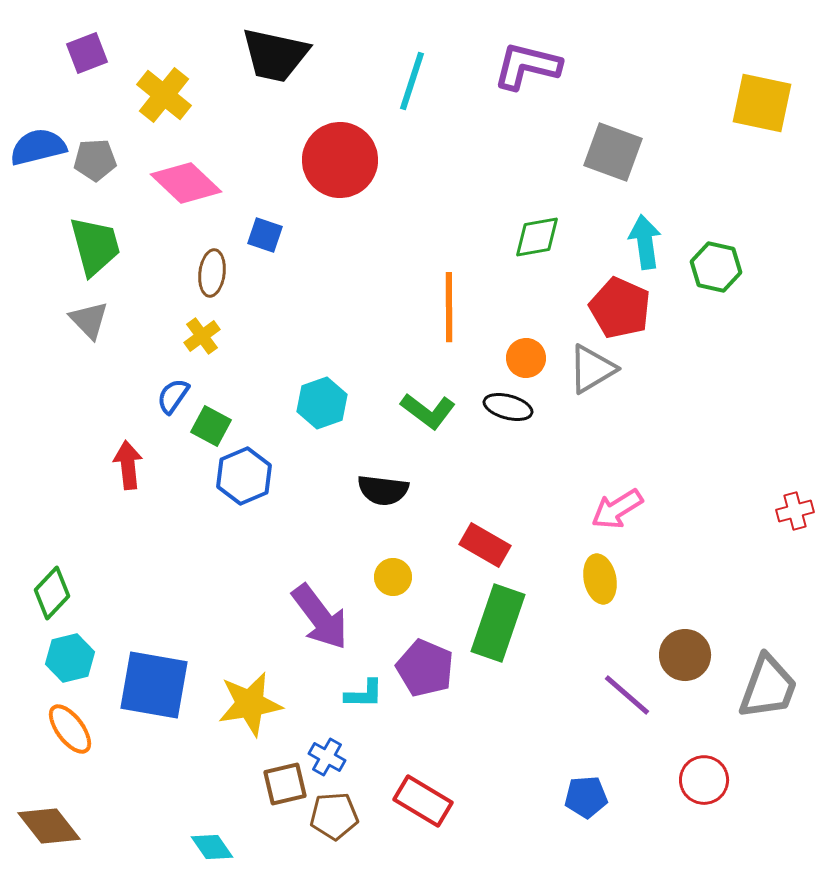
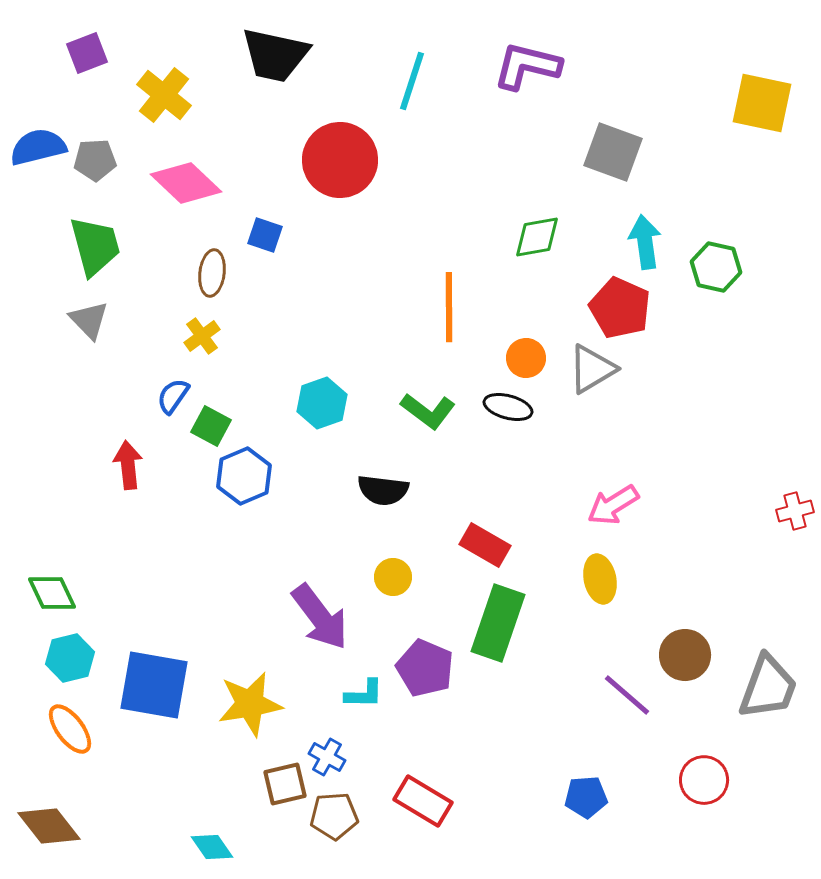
pink arrow at (617, 509): moved 4 px left, 4 px up
green diamond at (52, 593): rotated 69 degrees counterclockwise
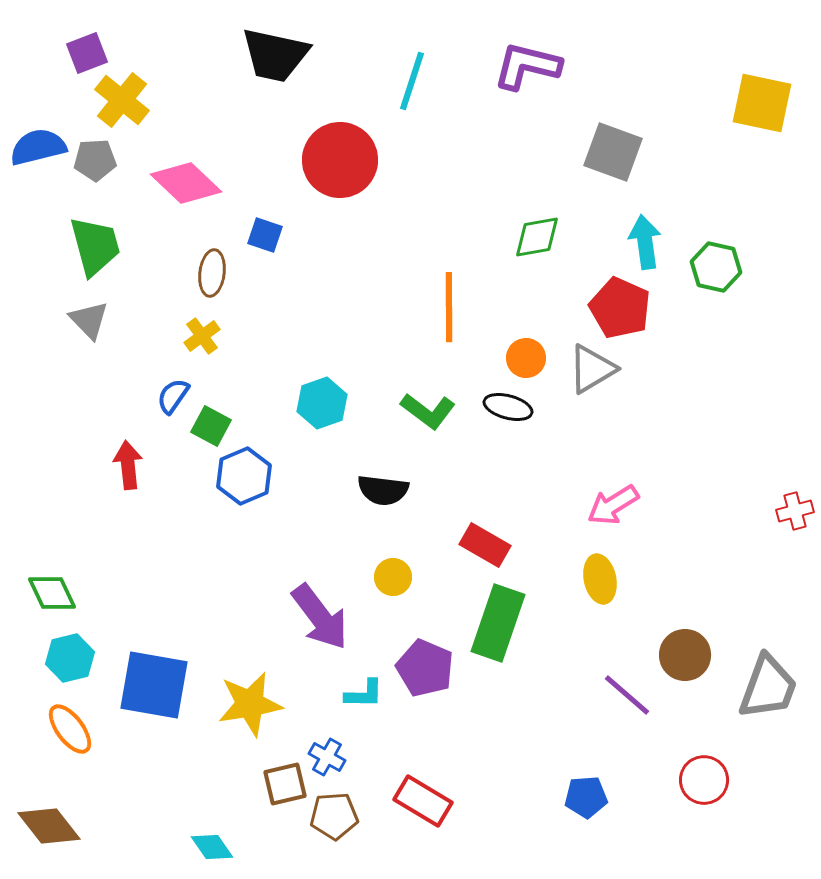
yellow cross at (164, 95): moved 42 px left, 5 px down
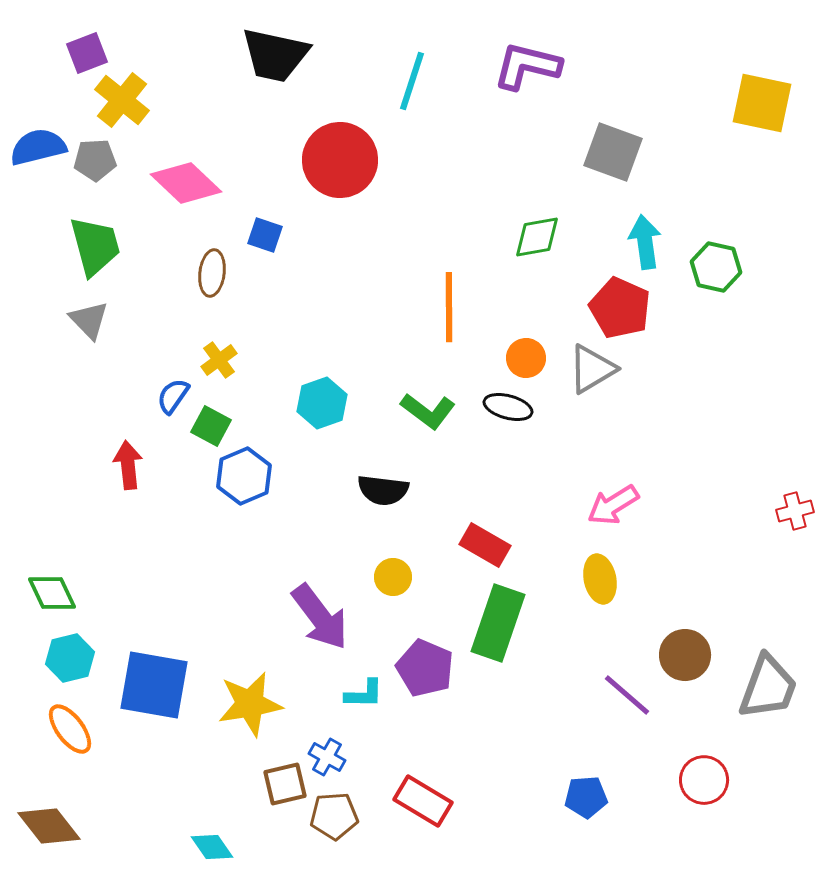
yellow cross at (202, 336): moved 17 px right, 24 px down
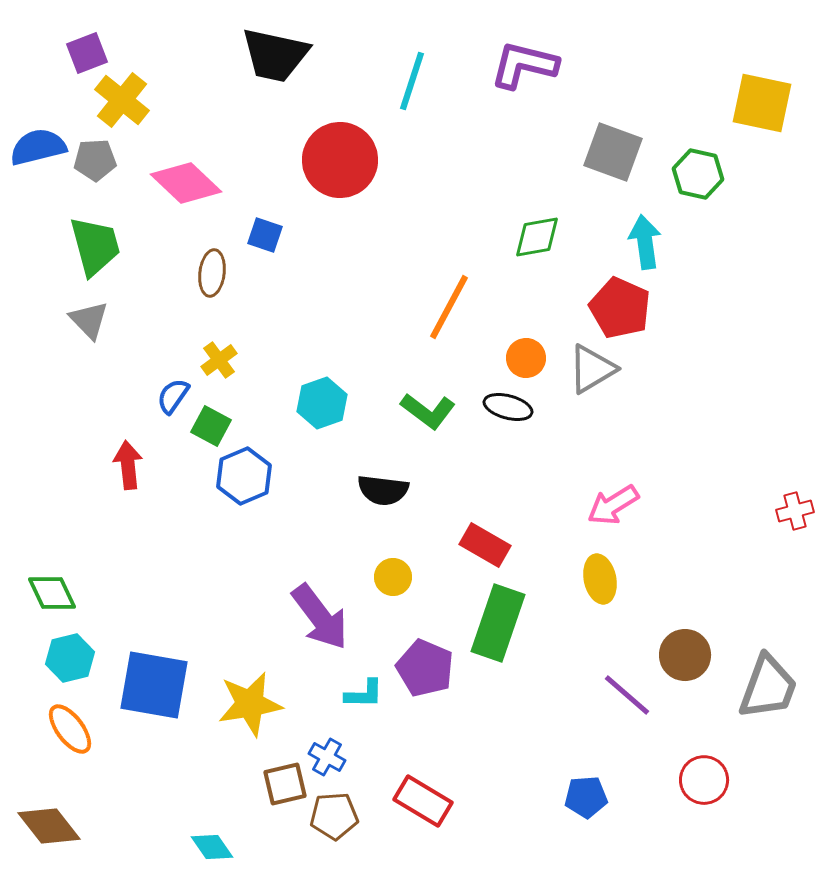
purple L-shape at (527, 66): moved 3 px left, 1 px up
green hexagon at (716, 267): moved 18 px left, 93 px up
orange line at (449, 307): rotated 28 degrees clockwise
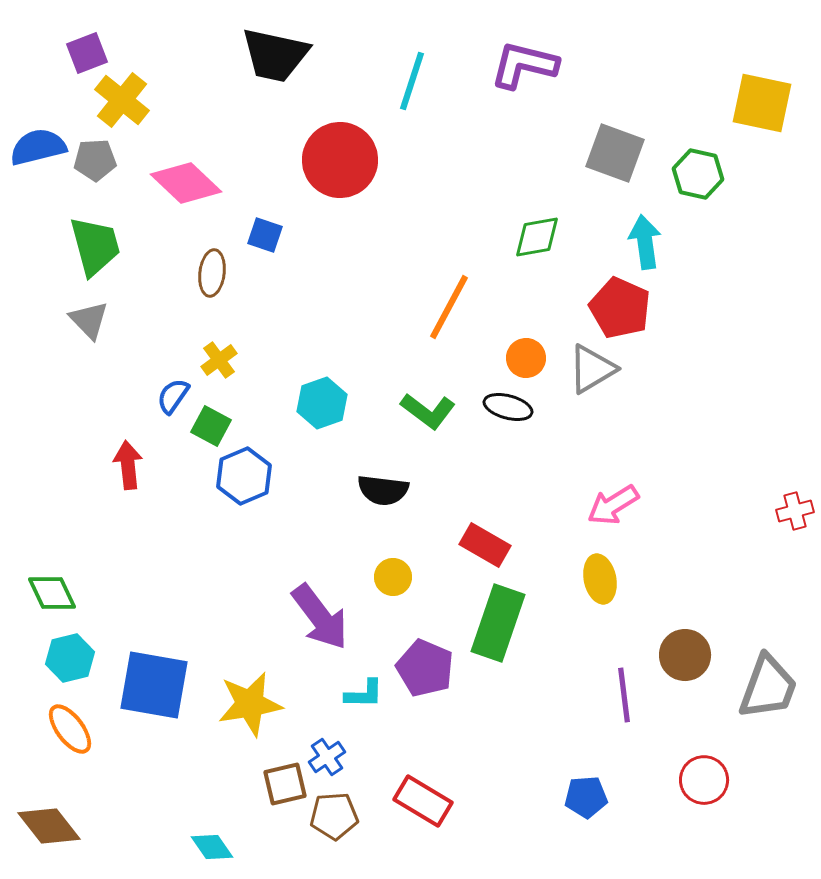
gray square at (613, 152): moved 2 px right, 1 px down
purple line at (627, 695): moved 3 px left; rotated 42 degrees clockwise
blue cross at (327, 757): rotated 27 degrees clockwise
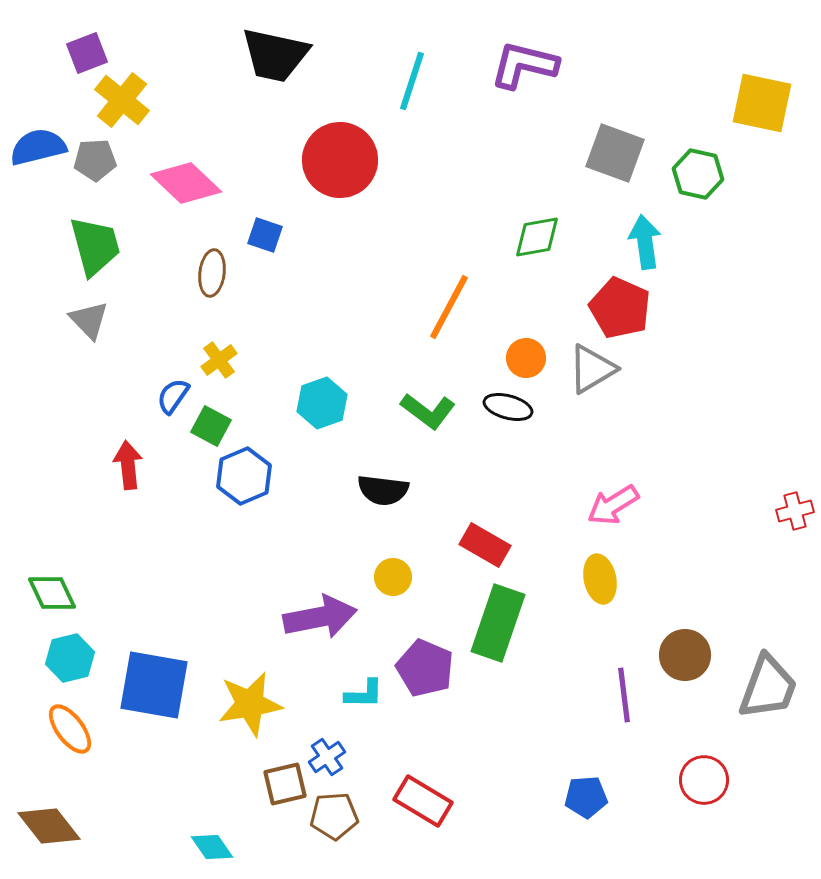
purple arrow at (320, 617): rotated 64 degrees counterclockwise
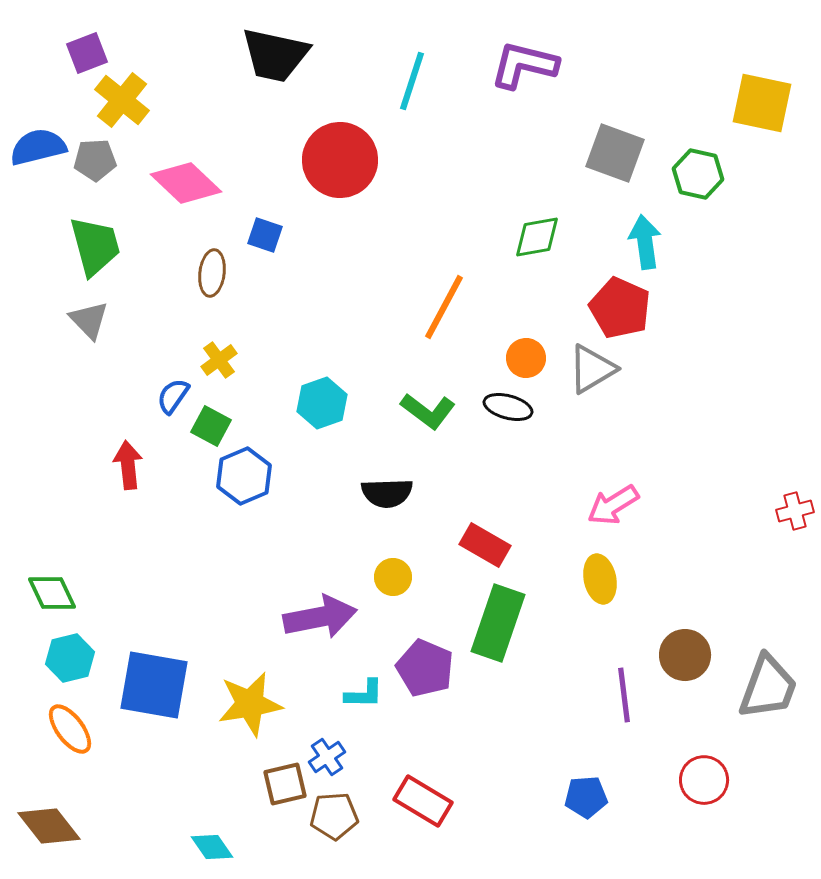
orange line at (449, 307): moved 5 px left
black semicircle at (383, 490): moved 4 px right, 3 px down; rotated 9 degrees counterclockwise
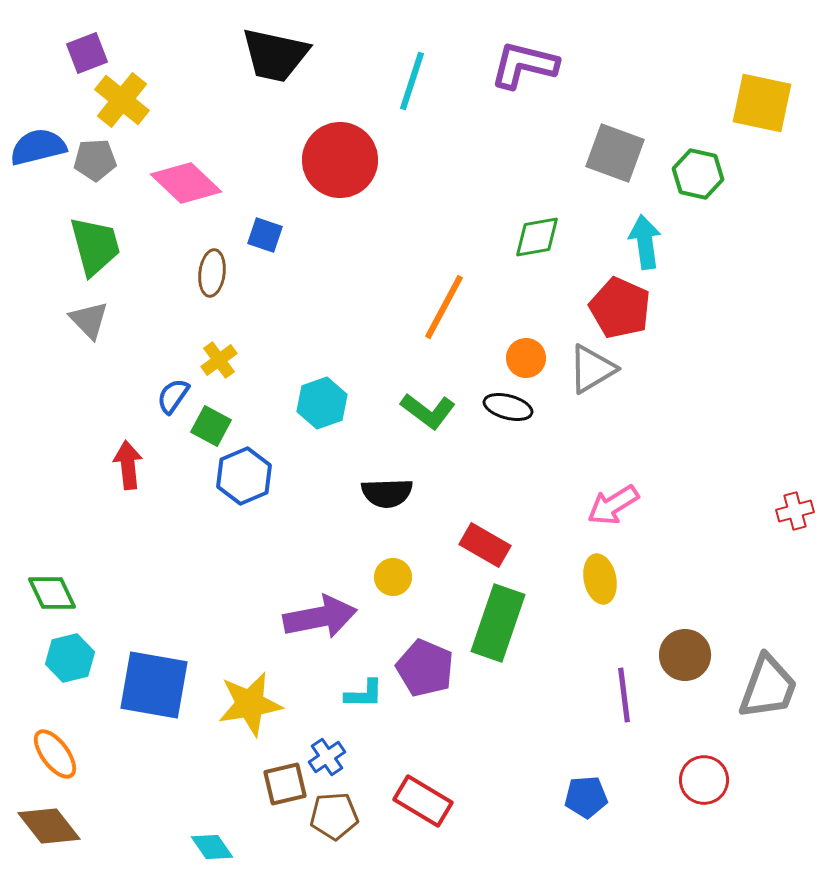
orange ellipse at (70, 729): moved 15 px left, 25 px down
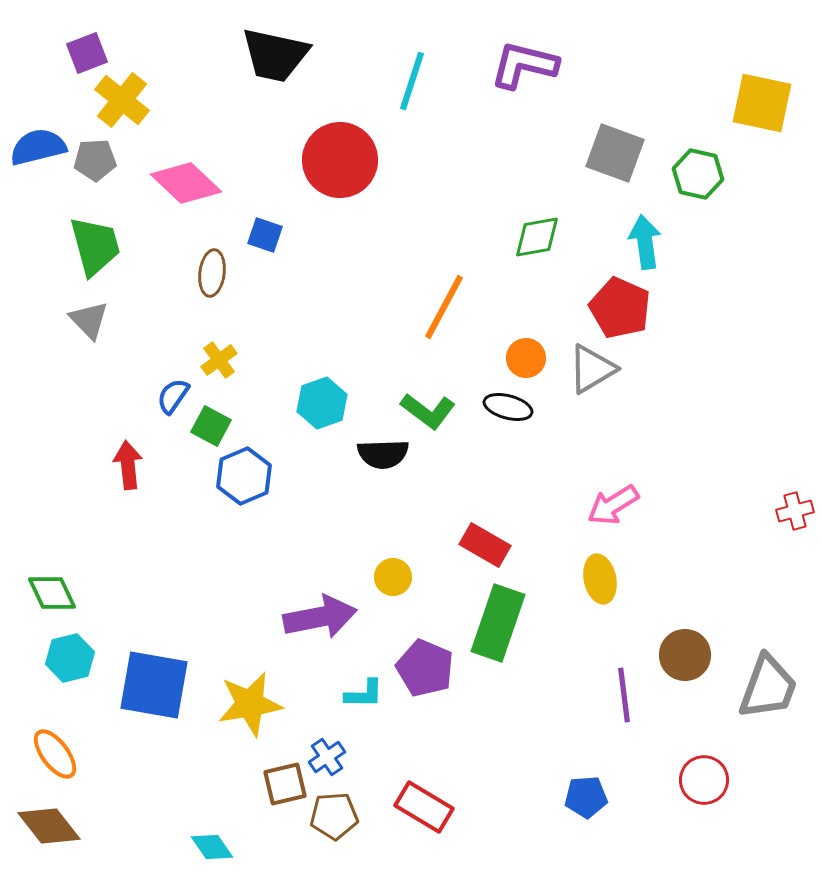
black semicircle at (387, 493): moved 4 px left, 39 px up
red rectangle at (423, 801): moved 1 px right, 6 px down
